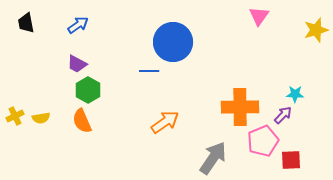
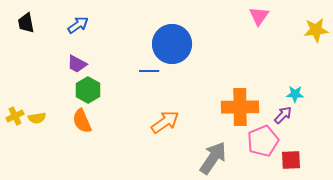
yellow star: rotated 10 degrees clockwise
blue circle: moved 1 px left, 2 px down
yellow semicircle: moved 4 px left
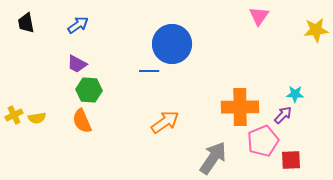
green hexagon: moved 1 px right; rotated 25 degrees counterclockwise
yellow cross: moved 1 px left, 1 px up
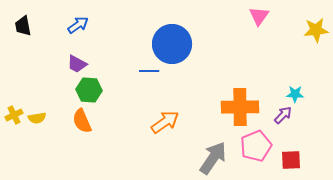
black trapezoid: moved 3 px left, 3 px down
pink pentagon: moved 7 px left, 5 px down
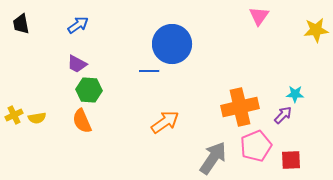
black trapezoid: moved 2 px left, 2 px up
orange cross: rotated 12 degrees counterclockwise
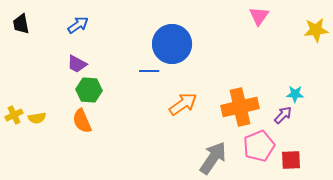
orange arrow: moved 18 px right, 18 px up
pink pentagon: moved 3 px right
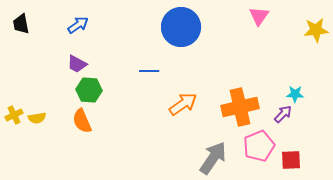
blue circle: moved 9 px right, 17 px up
purple arrow: moved 1 px up
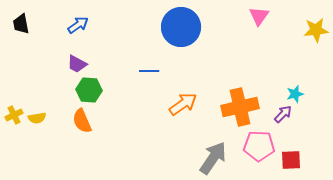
cyan star: rotated 18 degrees counterclockwise
pink pentagon: rotated 24 degrees clockwise
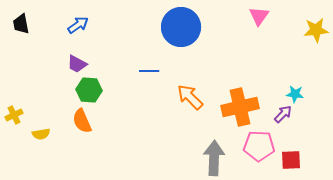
cyan star: rotated 24 degrees clockwise
orange arrow: moved 7 px right, 7 px up; rotated 100 degrees counterclockwise
yellow semicircle: moved 4 px right, 16 px down
gray arrow: moved 1 px right; rotated 32 degrees counterclockwise
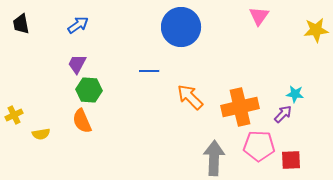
purple trapezoid: rotated 90 degrees clockwise
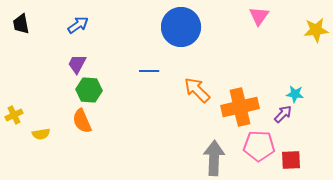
orange arrow: moved 7 px right, 7 px up
